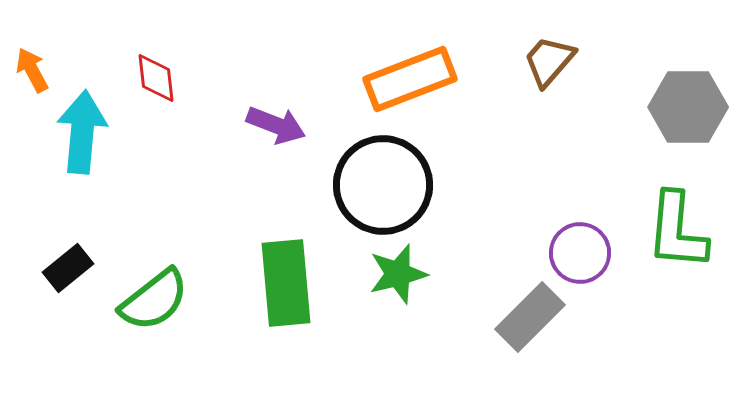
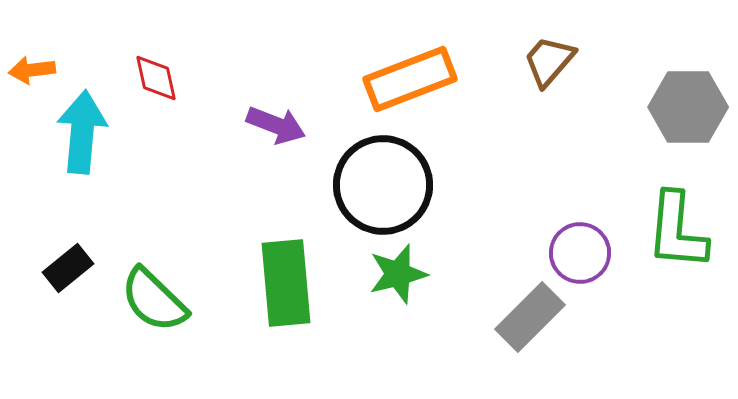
orange arrow: rotated 69 degrees counterclockwise
red diamond: rotated 6 degrees counterclockwise
green semicircle: rotated 82 degrees clockwise
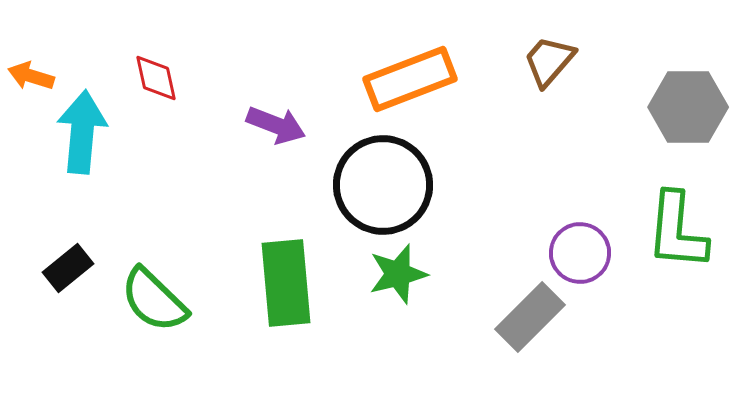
orange arrow: moved 1 px left, 6 px down; rotated 24 degrees clockwise
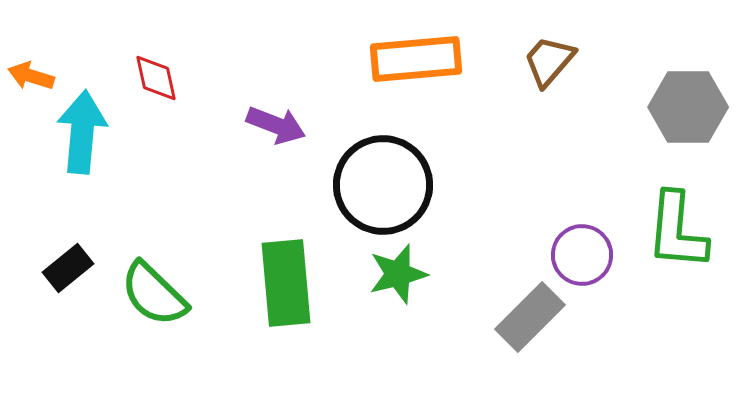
orange rectangle: moved 6 px right, 20 px up; rotated 16 degrees clockwise
purple circle: moved 2 px right, 2 px down
green semicircle: moved 6 px up
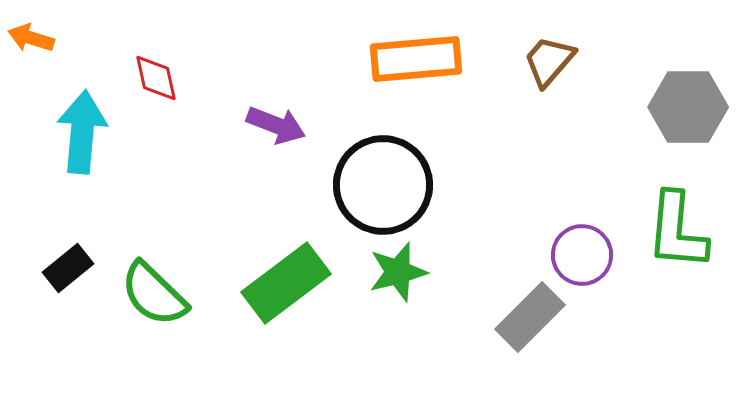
orange arrow: moved 38 px up
green star: moved 2 px up
green rectangle: rotated 58 degrees clockwise
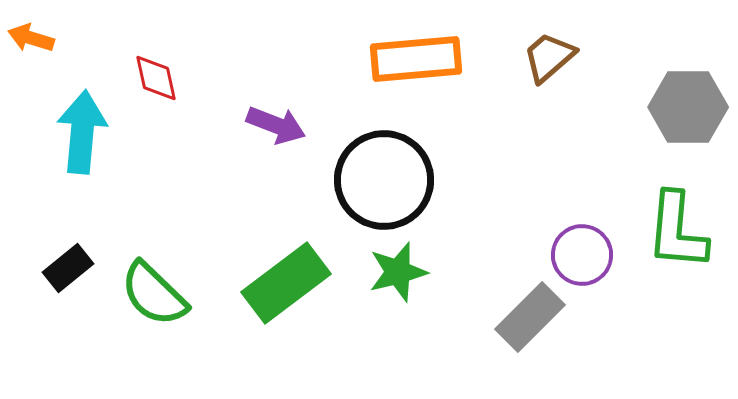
brown trapezoid: moved 4 px up; rotated 8 degrees clockwise
black circle: moved 1 px right, 5 px up
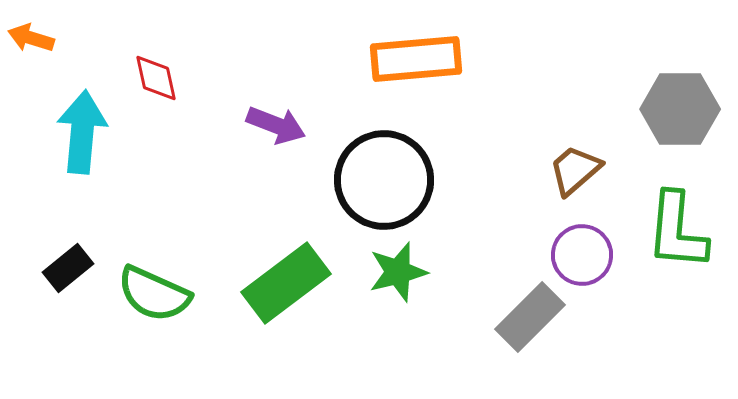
brown trapezoid: moved 26 px right, 113 px down
gray hexagon: moved 8 px left, 2 px down
green semicircle: rotated 20 degrees counterclockwise
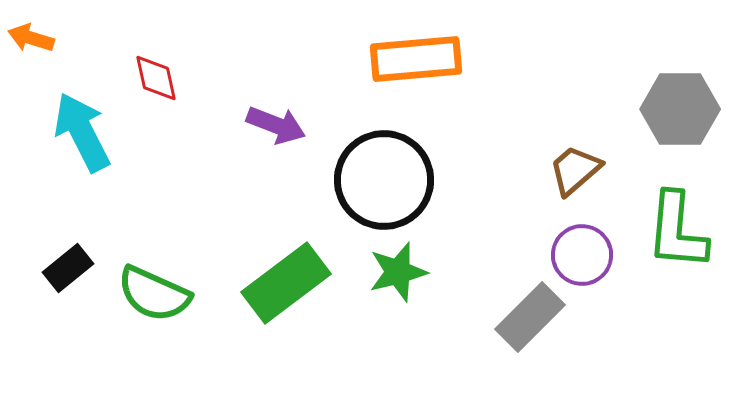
cyan arrow: rotated 32 degrees counterclockwise
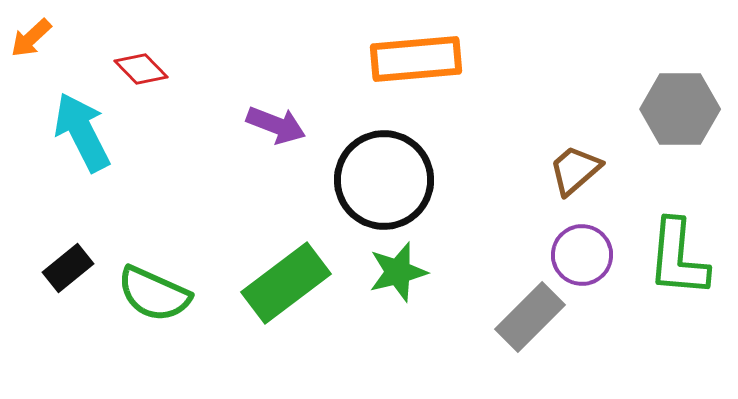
orange arrow: rotated 60 degrees counterclockwise
red diamond: moved 15 px left, 9 px up; rotated 32 degrees counterclockwise
green L-shape: moved 1 px right, 27 px down
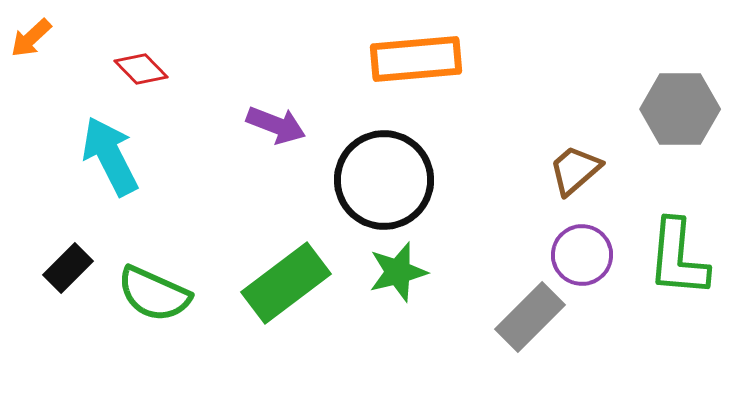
cyan arrow: moved 28 px right, 24 px down
black rectangle: rotated 6 degrees counterclockwise
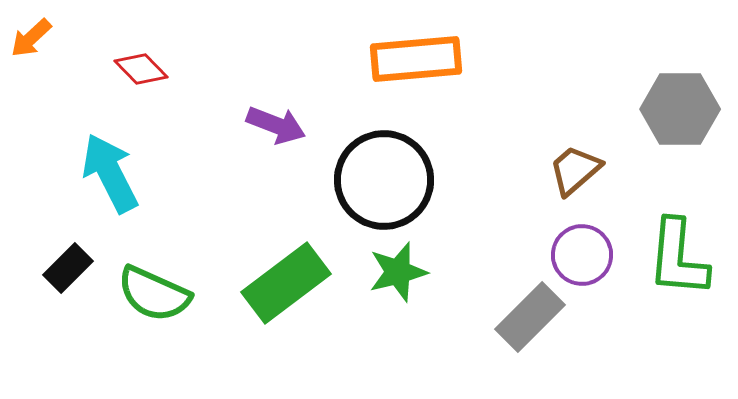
cyan arrow: moved 17 px down
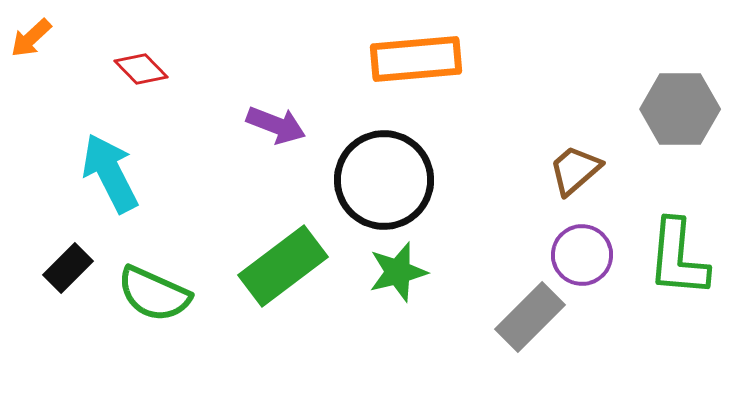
green rectangle: moved 3 px left, 17 px up
